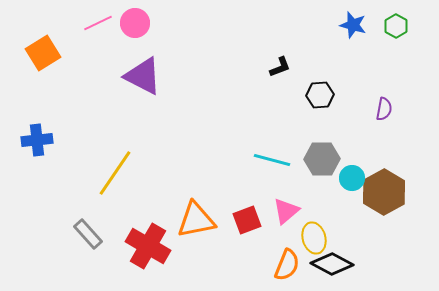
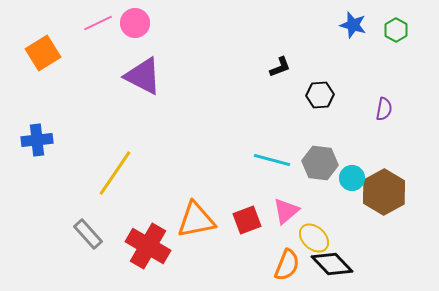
green hexagon: moved 4 px down
gray hexagon: moved 2 px left, 4 px down; rotated 8 degrees clockwise
yellow ellipse: rotated 32 degrees counterclockwise
black diamond: rotated 18 degrees clockwise
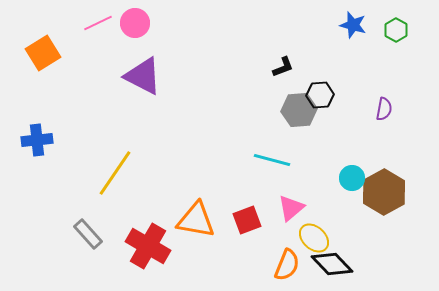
black L-shape: moved 3 px right
gray hexagon: moved 21 px left, 53 px up; rotated 12 degrees counterclockwise
pink triangle: moved 5 px right, 3 px up
orange triangle: rotated 21 degrees clockwise
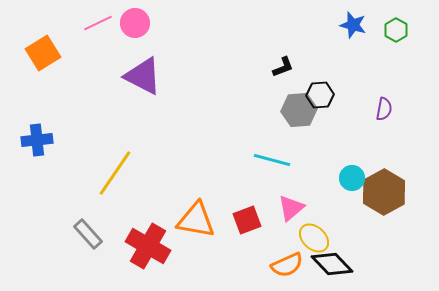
orange semicircle: rotated 44 degrees clockwise
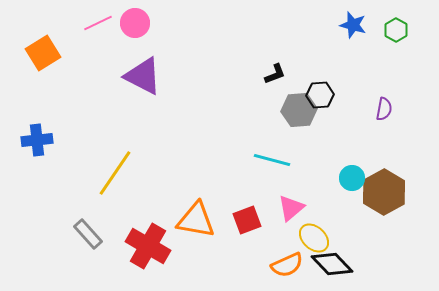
black L-shape: moved 8 px left, 7 px down
